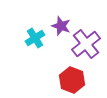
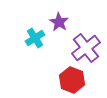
purple star: moved 2 px left, 4 px up; rotated 12 degrees clockwise
purple cross: moved 4 px down
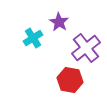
cyan cross: moved 2 px left
red hexagon: moved 2 px left; rotated 10 degrees counterclockwise
